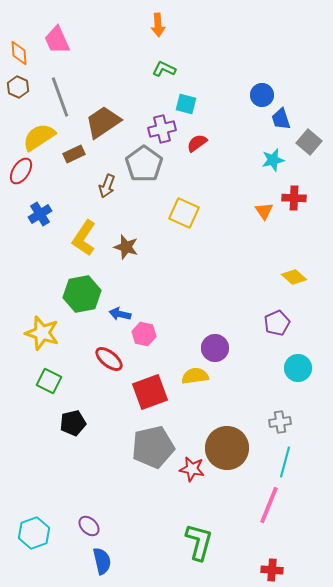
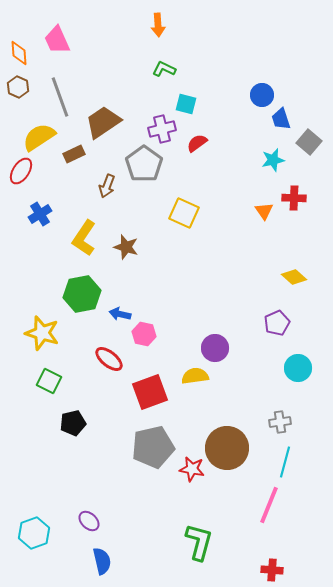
purple ellipse at (89, 526): moved 5 px up
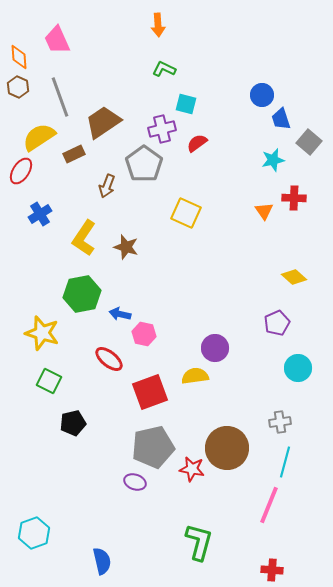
orange diamond at (19, 53): moved 4 px down
yellow square at (184, 213): moved 2 px right
purple ellipse at (89, 521): moved 46 px right, 39 px up; rotated 25 degrees counterclockwise
